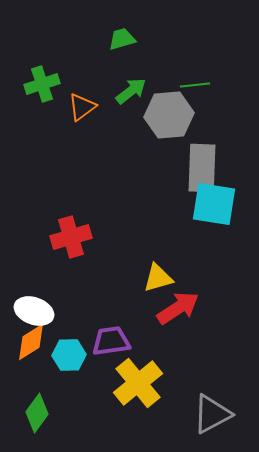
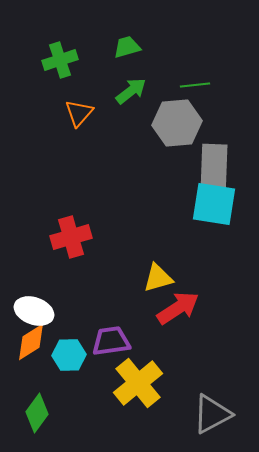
green trapezoid: moved 5 px right, 8 px down
green cross: moved 18 px right, 24 px up
orange triangle: moved 3 px left, 6 px down; rotated 12 degrees counterclockwise
gray hexagon: moved 8 px right, 8 px down
gray rectangle: moved 12 px right
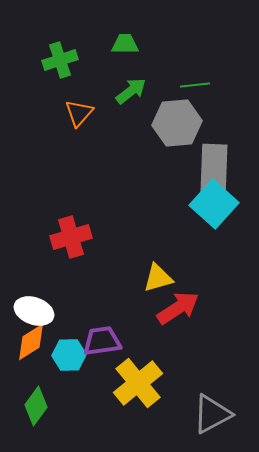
green trapezoid: moved 2 px left, 3 px up; rotated 16 degrees clockwise
cyan square: rotated 33 degrees clockwise
purple trapezoid: moved 9 px left
green diamond: moved 1 px left, 7 px up
